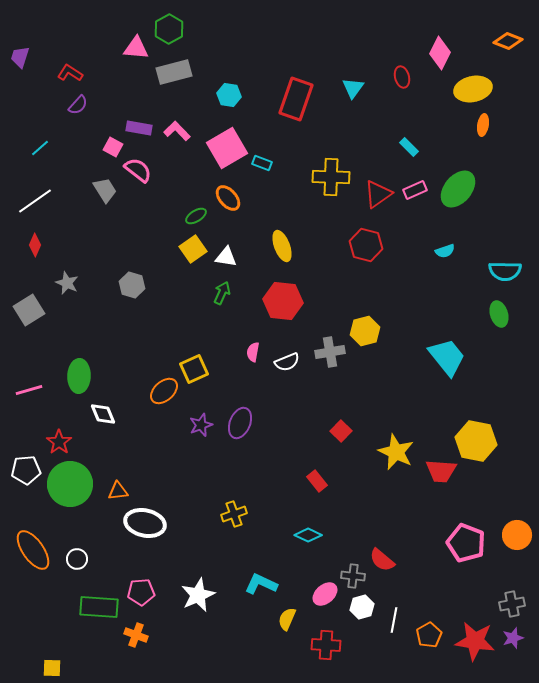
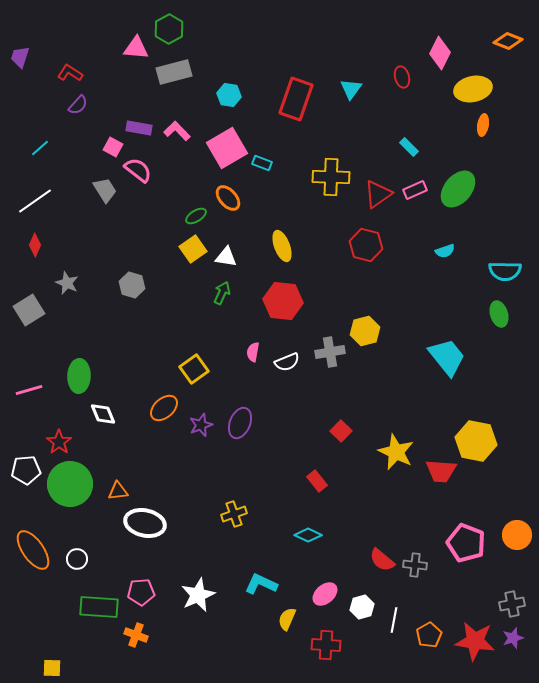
cyan triangle at (353, 88): moved 2 px left, 1 px down
yellow square at (194, 369): rotated 12 degrees counterclockwise
orange ellipse at (164, 391): moved 17 px down
gray cross at (353, 576): moved 62 px right, 11 px up
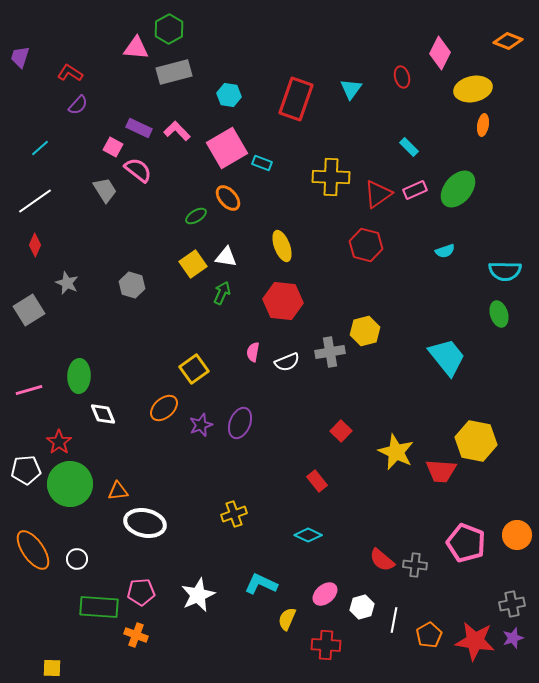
purple rectangle at (139, 128): rotated 15 degrees clockwise
yellow square at (193, 249): moved 15 px down
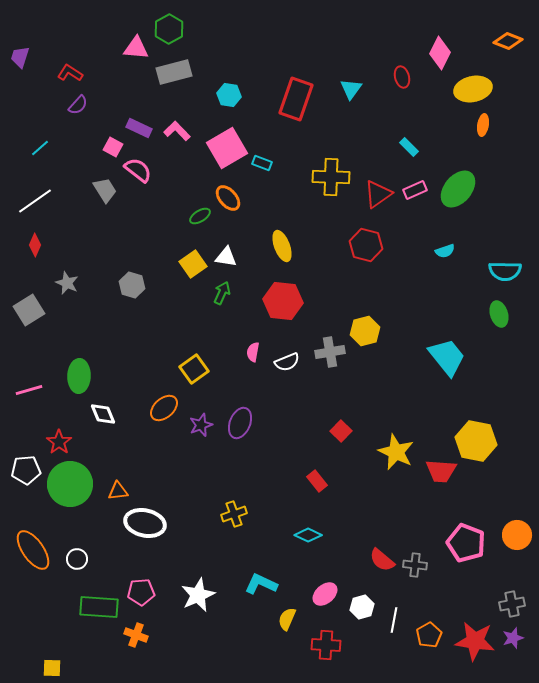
green ellipse at (196, 216): moved 4 px right
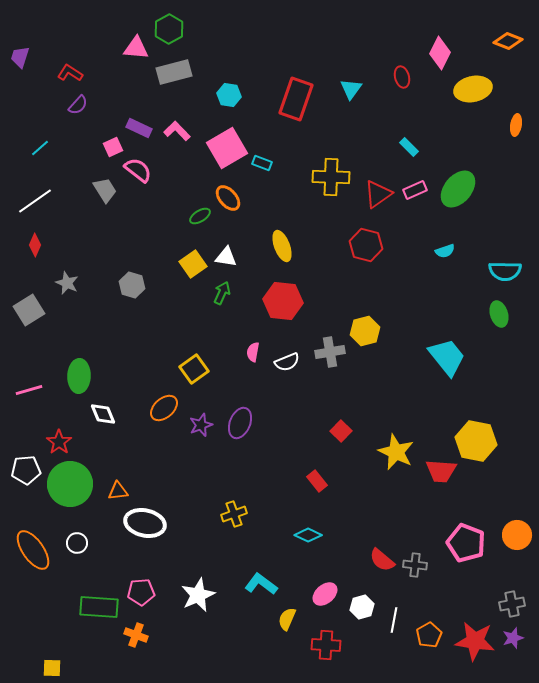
orange ellipse at (483, 125): moved 33 px right
pink square at (113, 147): rotated 36 degrees clockwise
white circle at (77, 559): moved 16 px up
cyan L-shape at (261, 584): rotated 12 degrees clockwise
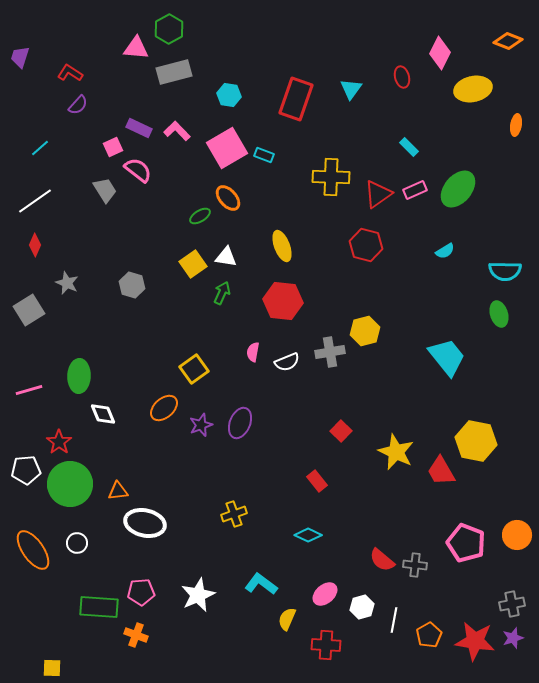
cyan rectangle at (262, 163): moved 2 px right, 8 px up
cyan semicircle at (445, 251): rotated 12 degrees counterclockwise
red trapezoid at (441, 471): rotated 56 degrees clockwise
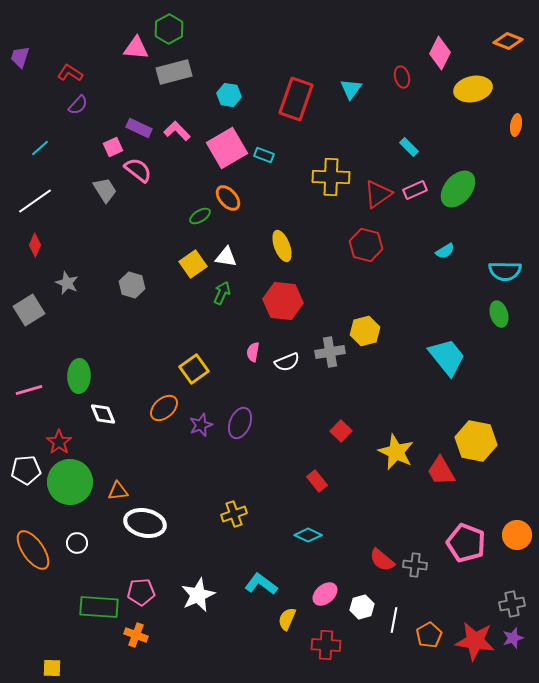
green circle at (70, 484): moved 2 px up
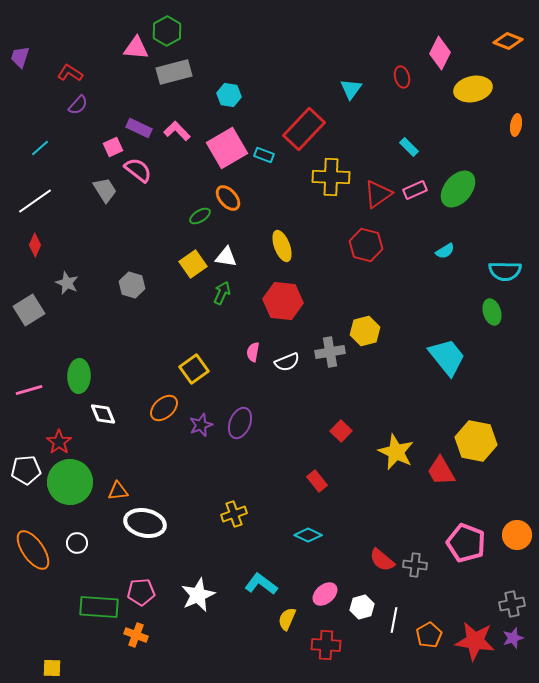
green hexagon at (169, 29): moved 2 px left, 2 px down
red rectangle at (296, 99): moved 8 px right, 30 px down; rotated 24 degrees clockwise
green ellipse at (499, 314): moved 7 px left, 2 px up
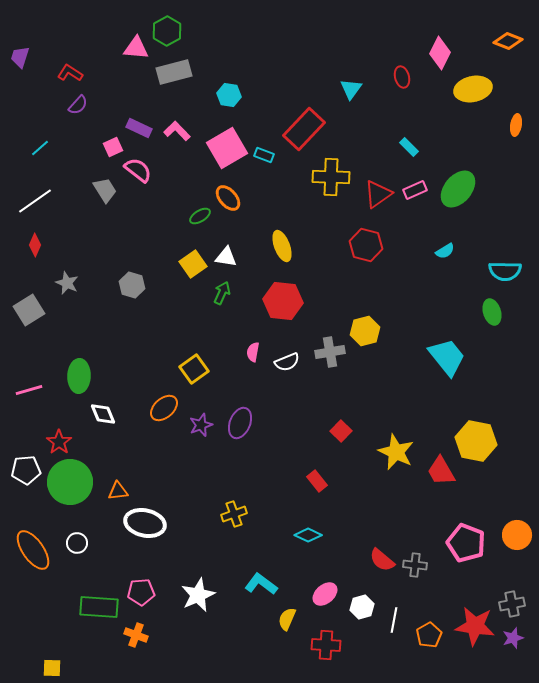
red star at (475, 641): moved 15 px up
